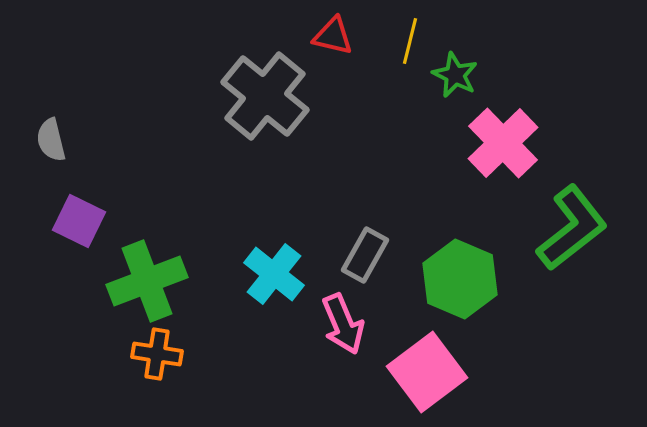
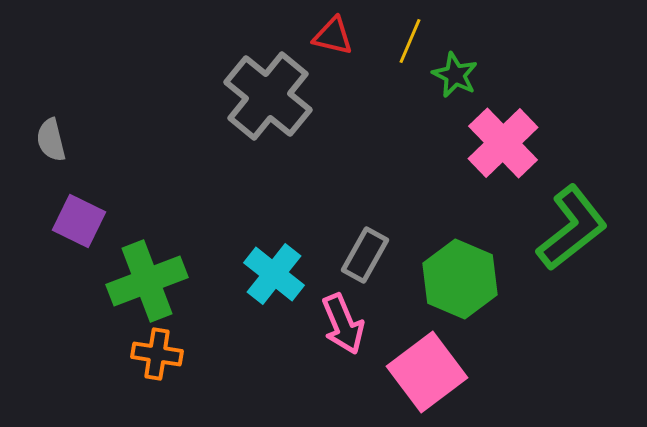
yellow line: rotated 9 degrees clockwise
gray cross: moved 3 px right
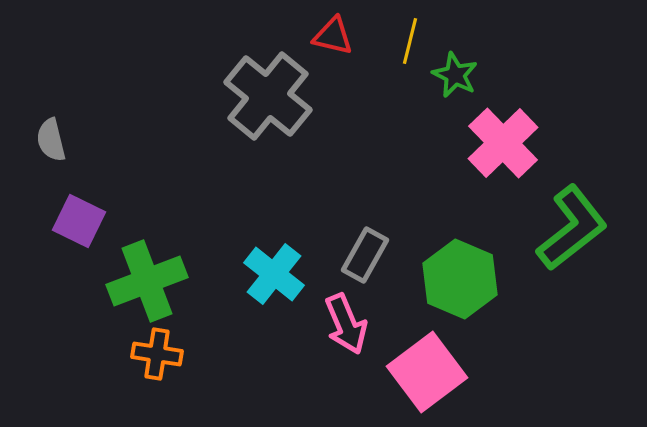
yellow line: rotated 9 degrees counterclockwise
pink arrow: moved 3 px right
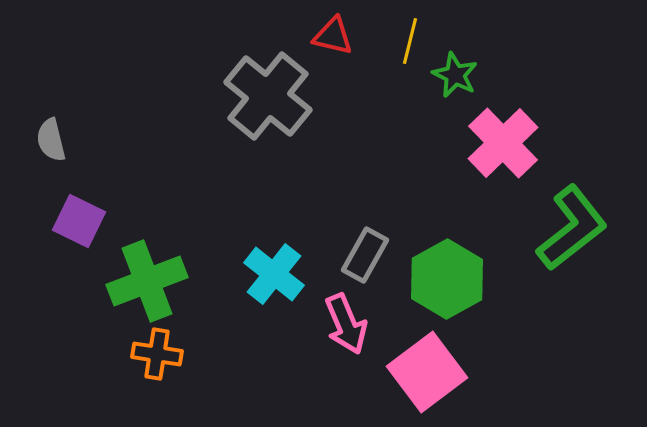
green hexagon: moved 13 px left; rotated 8 degrees clockwise
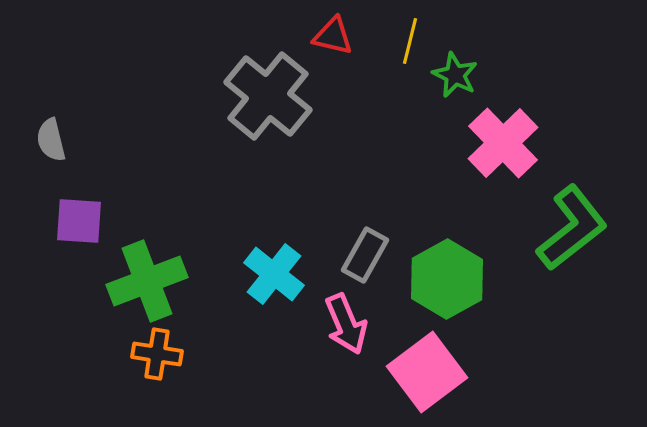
purple square: rotated 22 degrees counterclockwise
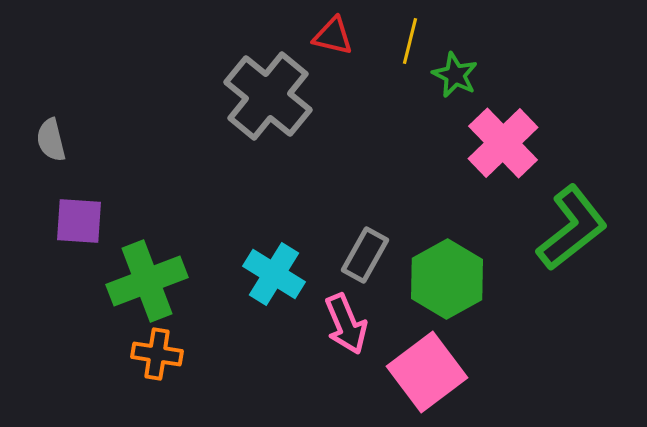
cyan cross: rotated 6 degrees counterclockwise
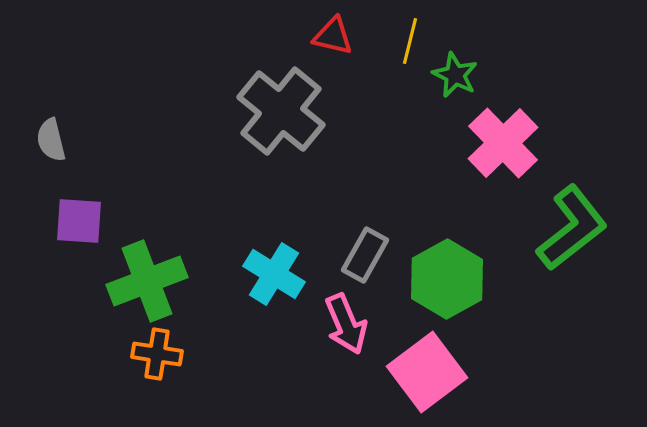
gray cross: moved 13 px right, 15 px down
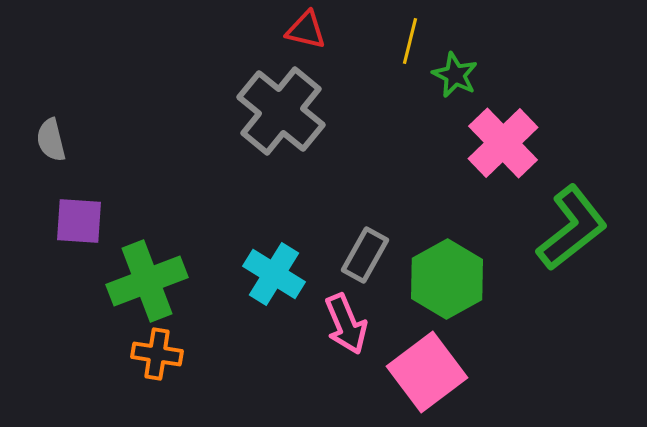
red triangle: moved 27 px left, 6 px up
